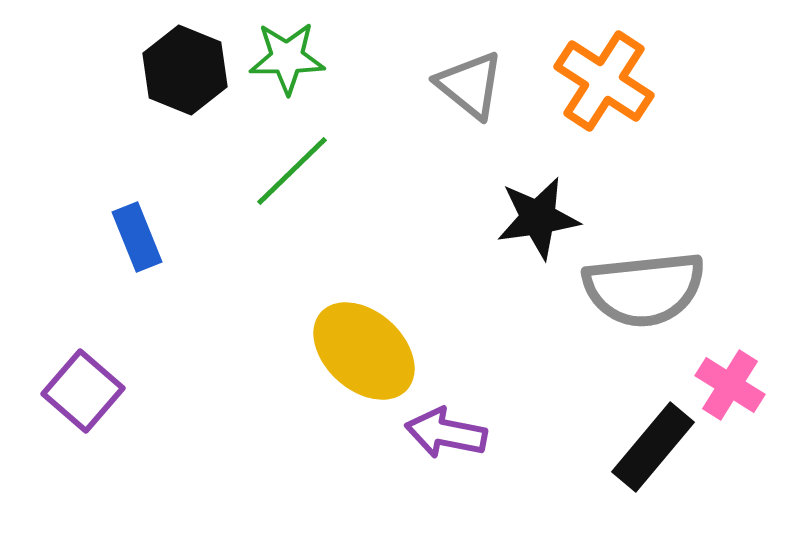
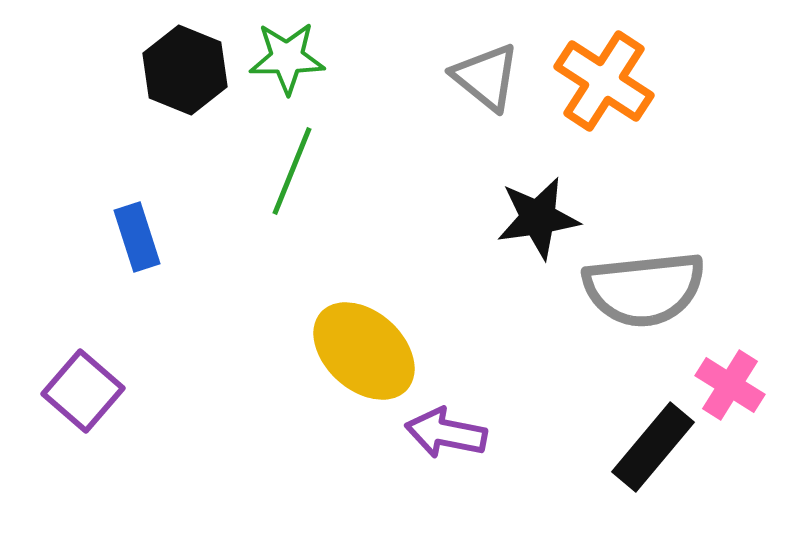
gray triangle: moved 16 px right, 8 px up
green line: rotated 24 degrees counterclockwise
blue rectangle: rotated 4 degrees clockwise
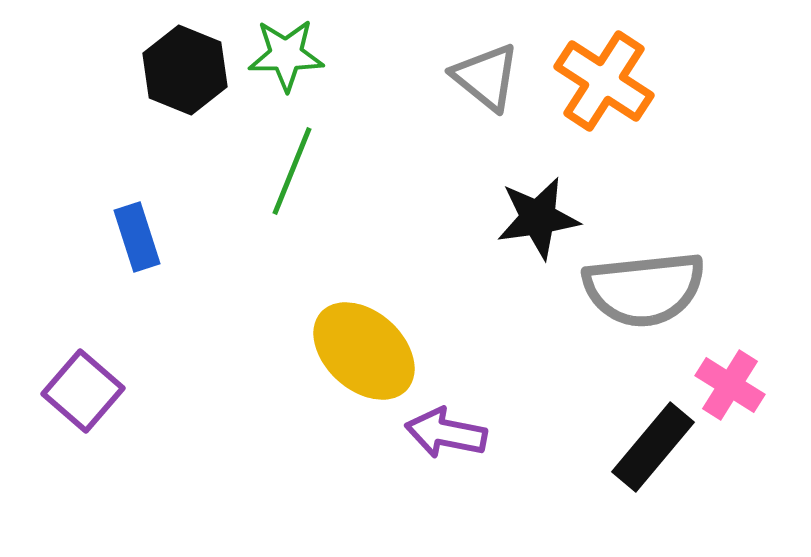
green star: moved 1 px left, 3 px up
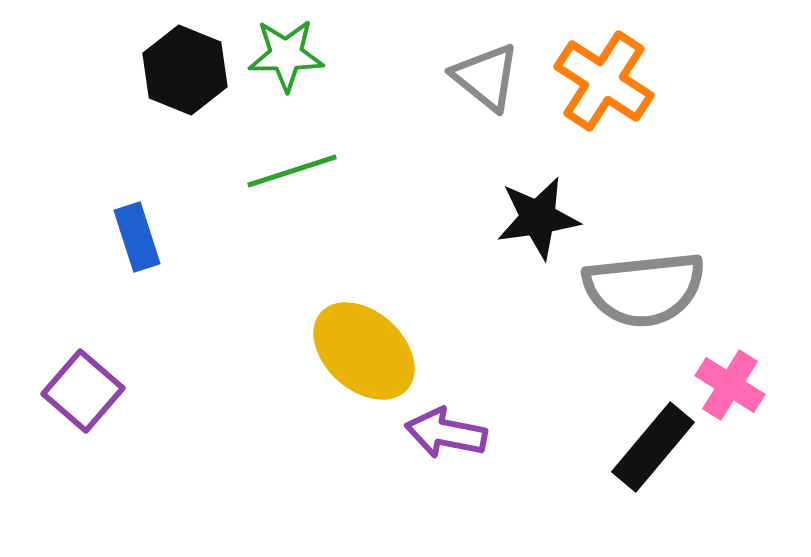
green line: rotated 50 degrees clockwise
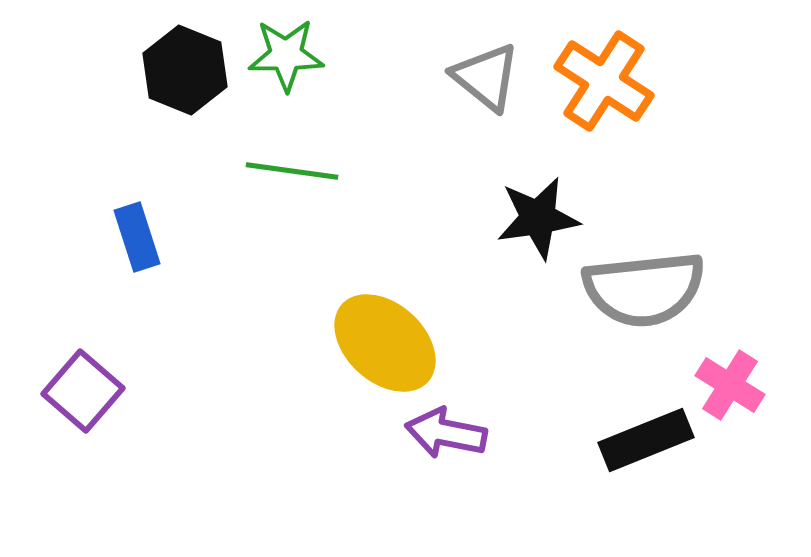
green line: rotated 26 degrees clockwise
yellow ellipse: moved 21 px right, 8 px up
black rectangle: moved 7 px left, 7 px up; rotated 28 degrees clockwise
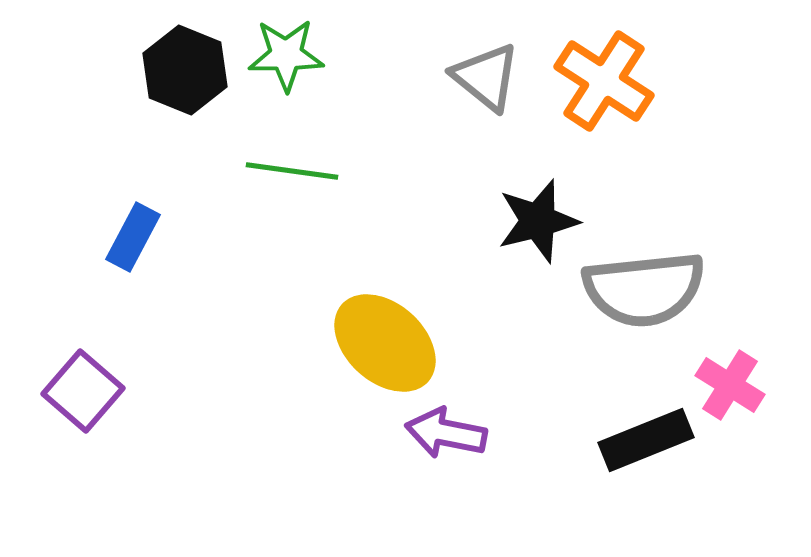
black star: moved 3 px down; rotated 6 degrees counterclockwise
blue rectangle: moved 4 px left; rotated 46 degrees clockwise
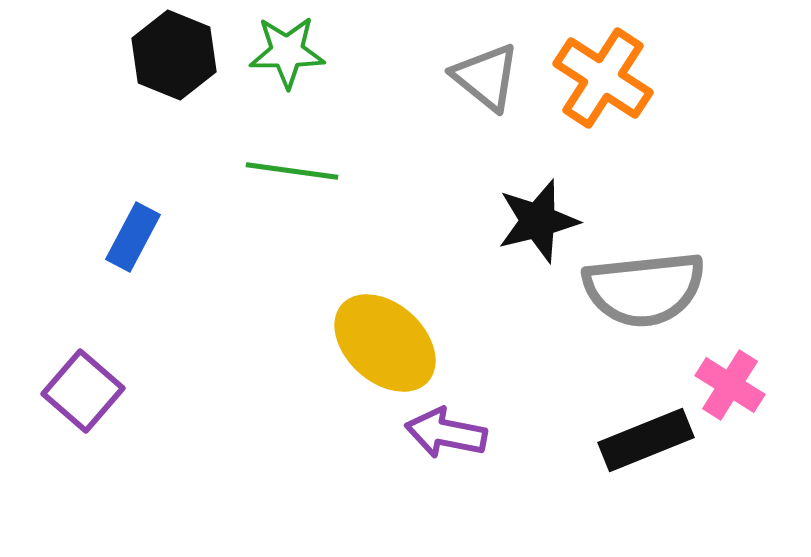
green star: moved 1 px right, 3 px up
black hexagon: moved 11 px left, 15 px up
orange cross: moved 1 px left, 3 px up
